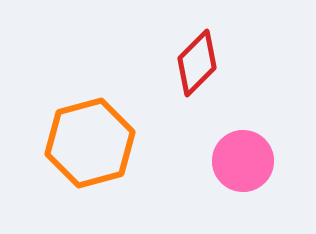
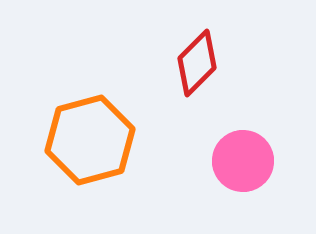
orange hexagon: moved 3 px up
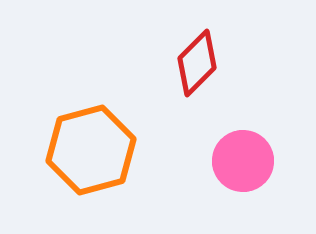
orange hexagon: moved 1 px right, 10 px down
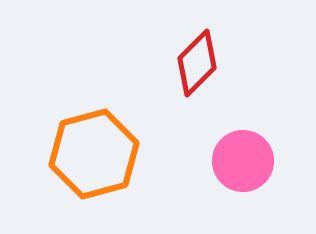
orange hexagon: moved 3 px right, 4 px down
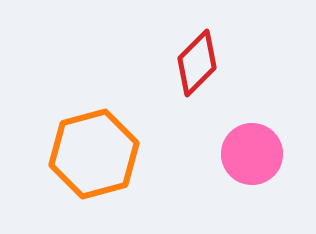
pink circle: moved 9 px right, 7 px up
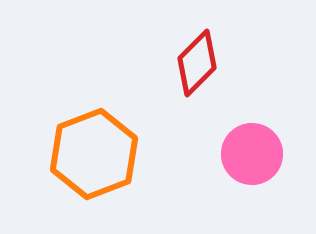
orange hexagon: rotated 6 degrees counterclockwise
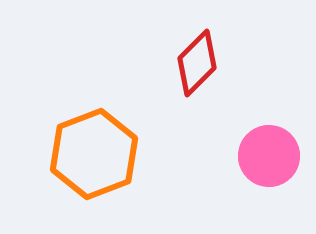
pink circle: moved 17 px right, 2 px down
